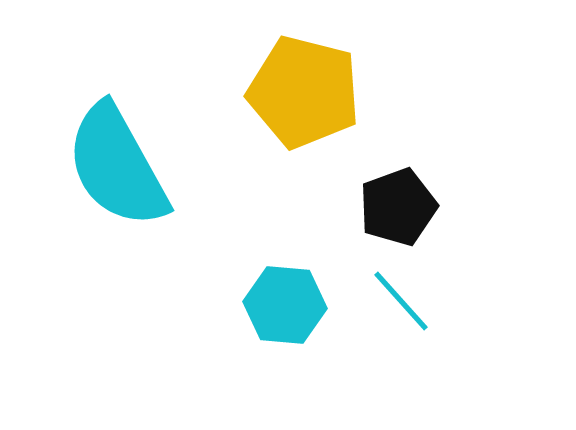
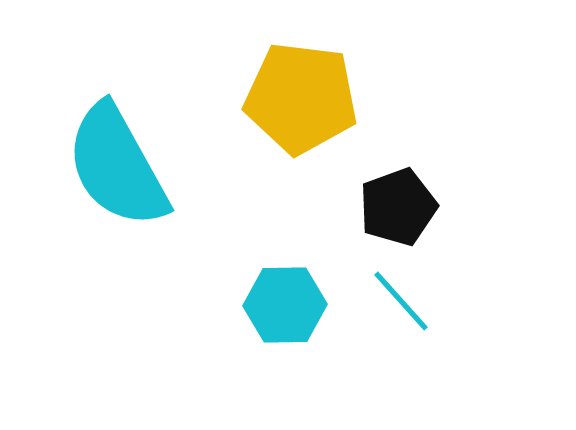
yellow pentagon: moved 3 px left, 6 px down; rotated 7 degrees counterclockwise
cyan hexagon: rotated 6 degrees counterclockwise
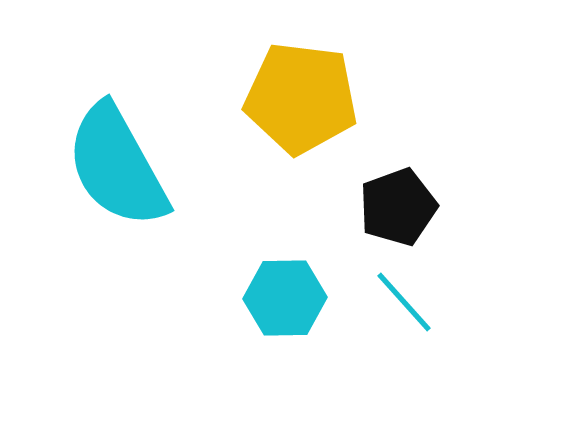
cyan line: moved 3 px right, 1 px down
cyan hexagon: moved 7 px up
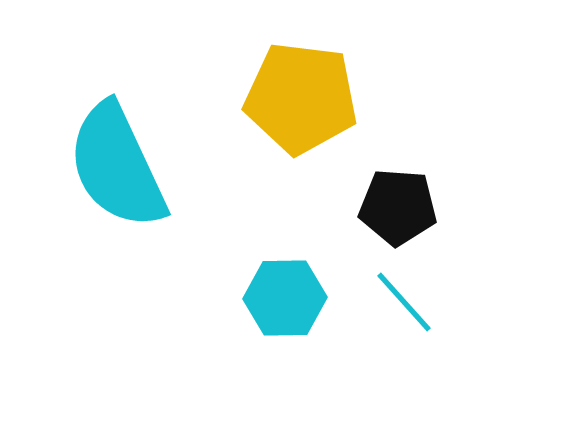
cyan semicircle: rotated 4 degrees clockwise
black pentagon: rotated 24 degrees clockwise
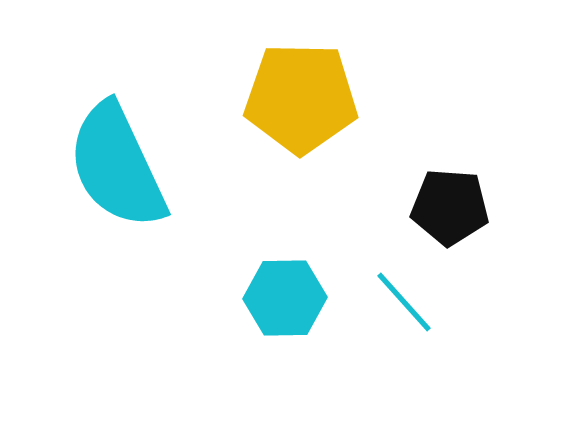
yellow pentagon: rotated 6 degrees counterclockwise
black pentagon: moved 52 px right
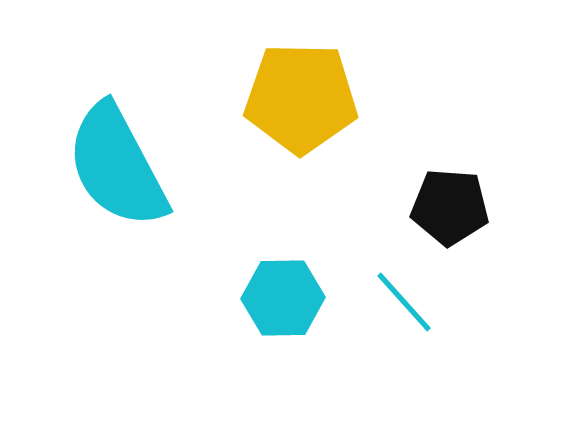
cyan semicircle: rotated 3 degrees counterclockwise
cyan hexagon: moved 2 px left
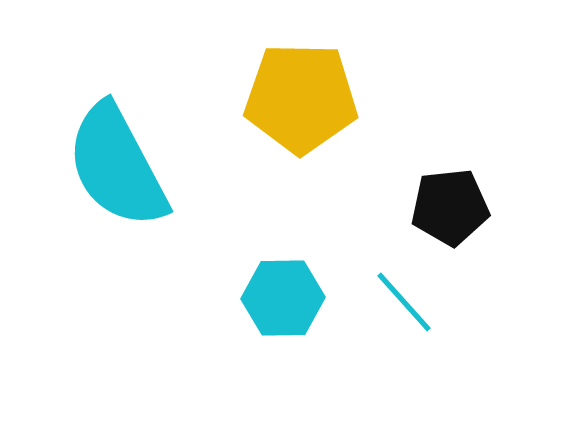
black pentagon: rotated 10 degrees counterclockwise
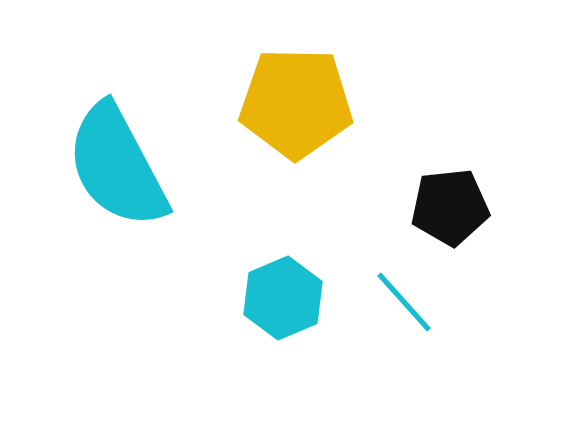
yellow pentagon: moved 5 px left, 5 px down
cyan hexagon: rotated 22 degrees counterclockwise
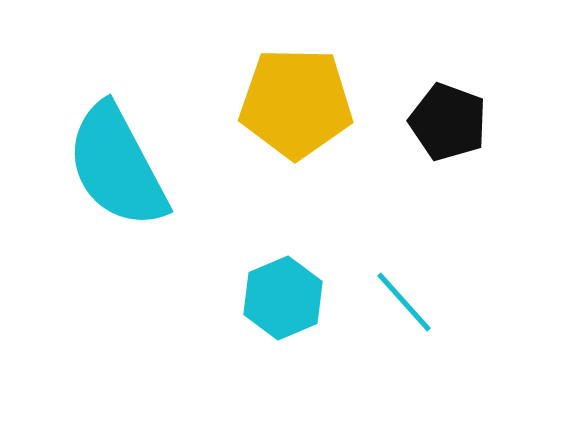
black pentagon: moved 2 px left, 85 px up; rotated 26 degrees clockwise
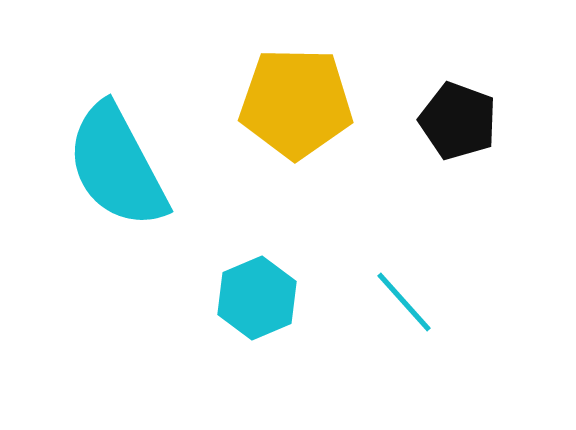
black pentagon: moved 10 px right, 1 px up
cyan hexagon: moved 26 px left
